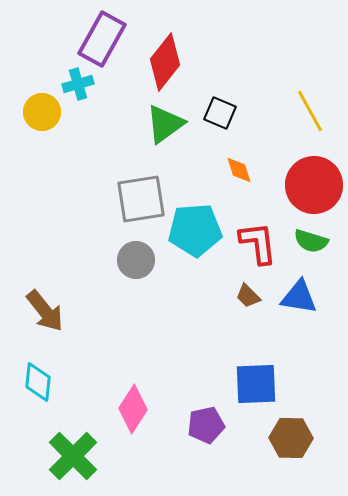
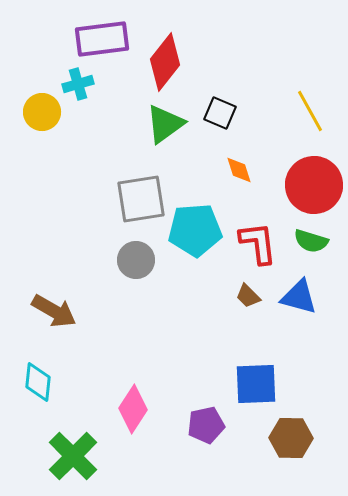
purple rectangle: rotated 54 degrees clockwise
blue triangle: rotated 6 degrees clockwise
brown arrow: moved 9 px right; rotated 21 degrees counterclockwise
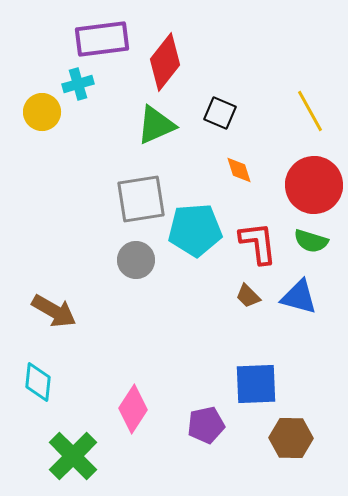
green triangle: moved 9 px left, 1 px down; rotated 12 degrees clockwise
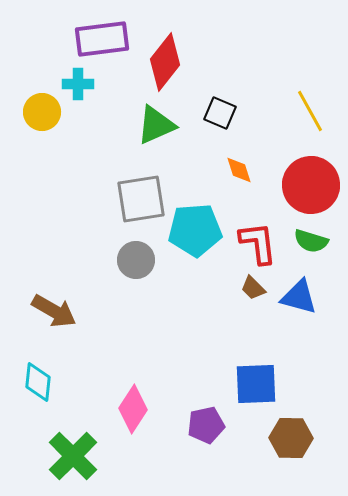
cyan cross: rotated 16 degrees clockwise
red circle: moved 3 px left
brown trapezoid: moved 5 px right, 8 px up
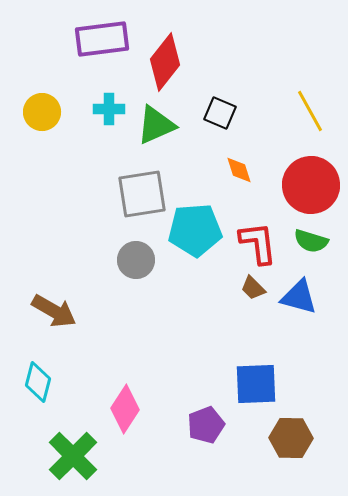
cyan cross: moved 31 px right, 25 px down
gray square: moved 1 px right, 5 px up
cyan diamond: rotated 9 degrees clockwise
pink diamond: moved 8 px left
purple pentagon: rotated 9 degrees counterclockwise
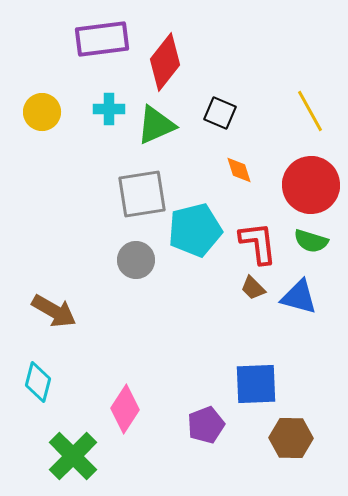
cyan pentagon: rotated 10 degrees counterclockwise
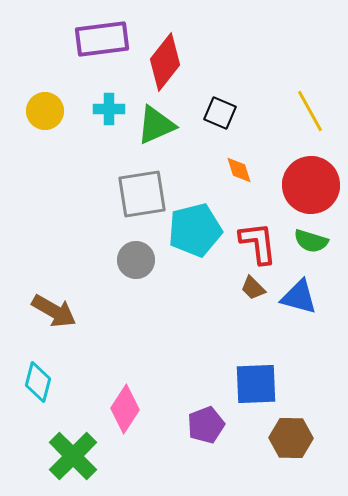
yellow circle: moved 3 px right, 1 px up
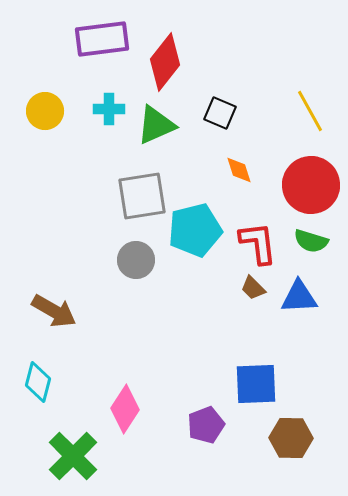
gray square: moved 2 px down
blue triangle: rotated 18 degrees counterclockwise
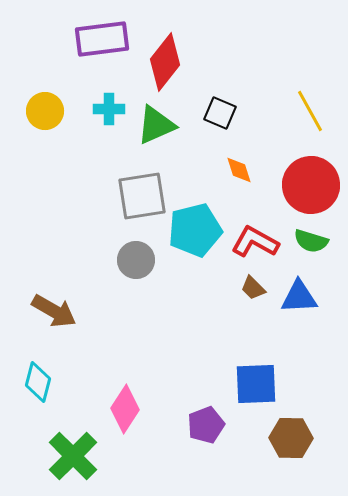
red L-shape: moved 3 px left, 1 px up; rotated 54 degrees counterclockwise
